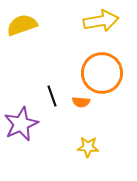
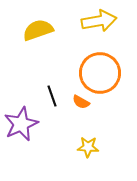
yellow arrow: moved 2 px left
yellow semicircle: moved 16 px right, 5 px down
orange circle: moved 2 px left
orange semicircle: rotated 24 degrees clockwise
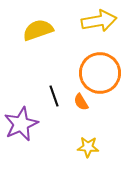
black line: moved 2 px right
orange semicircle: rotated 30 degrees clockwise
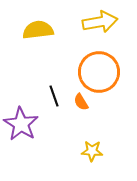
yellow arrow: moved 1 px right, 1 px down
yellow semicircle: rotated 12 degrees clockwise
orange circle: moved 1 px left, 1 px up
purple star: rotated 16 degrees counterclockwise
yellow star: moved 4 px right, 4 px down
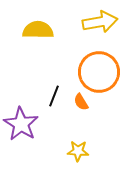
yellow semicircle: rotated 8 degrees clockwise
black line: rotated 40 degrees clockwise
yellow star: moved 14 px left
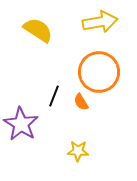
yellow semicircle: rotated 32 degrees clockwise
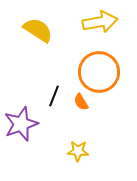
purple star: rotated 20 degrees clockwise
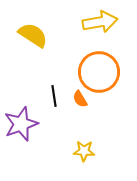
yellow semicircle: moved 5 px left, 5 px down
black line: rotated 30 degrees counterclockwise
orange semicircle: moved 1 px left, 3 px up
yellow star: moved 6 px right
